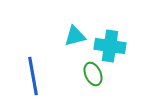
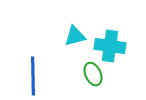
blue line: rotated 9 degrees clockwise
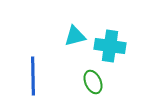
green ellipse: moved 8 px down
